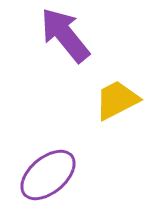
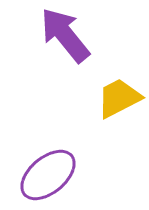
yellow trapezoid: moved 2 px right, 2 px up
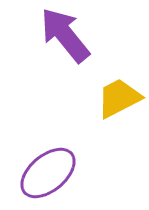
purple ellipse: moved 2 px up
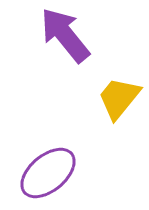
yellow trapezoid: rotated 24 degrees counterclockwise
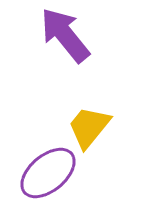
yellow trapezoid: moved 30 px left, 29 px down
